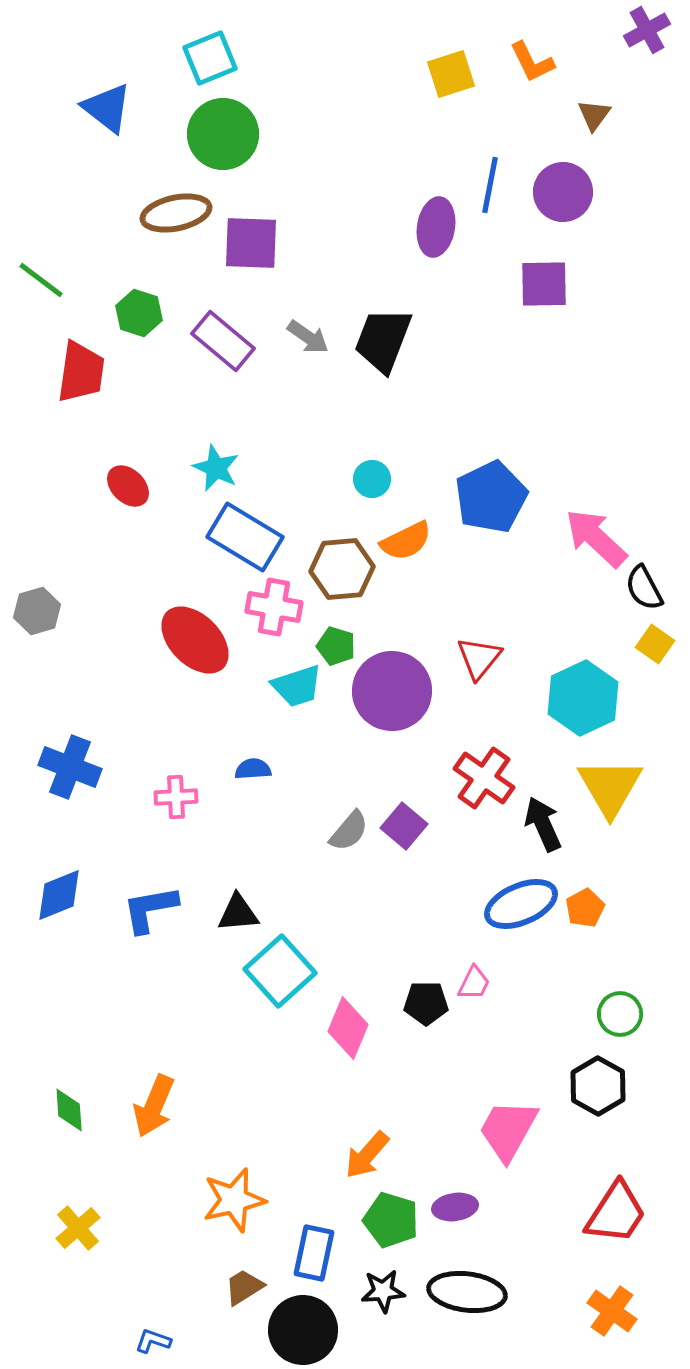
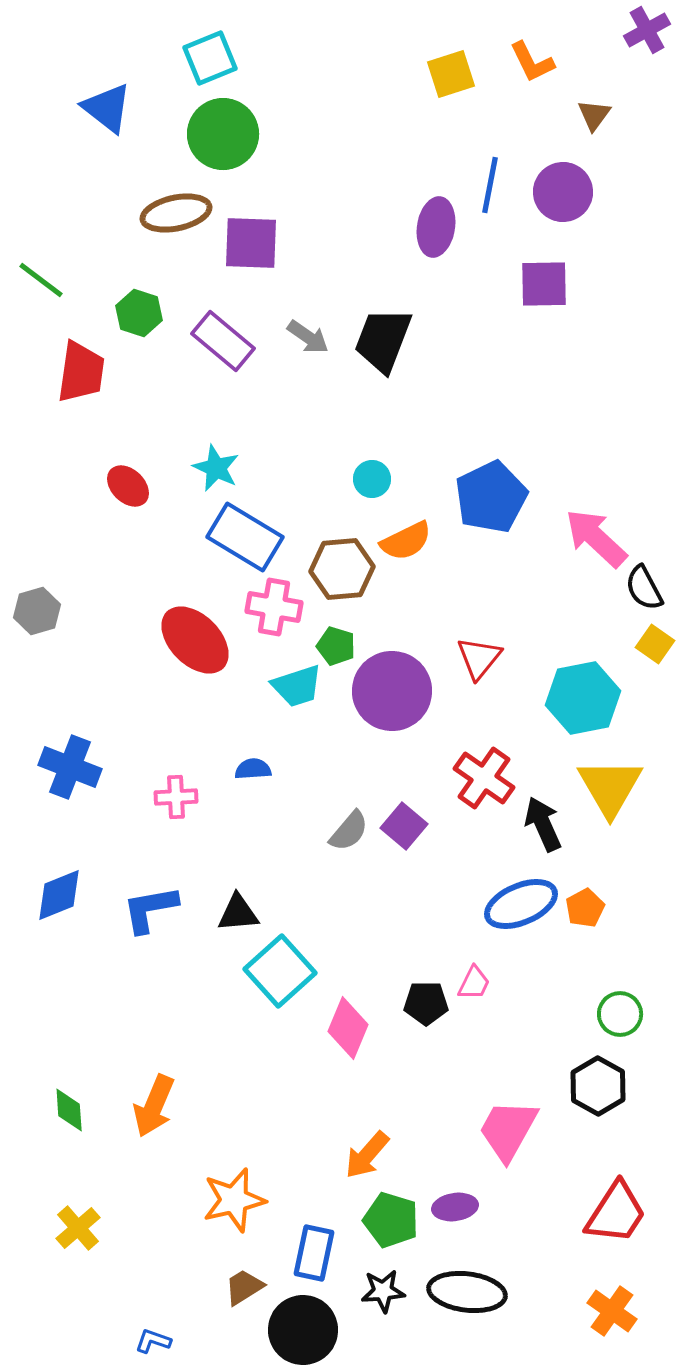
cyan hexagon at (583, 698): rotated 14 degrees clockwise
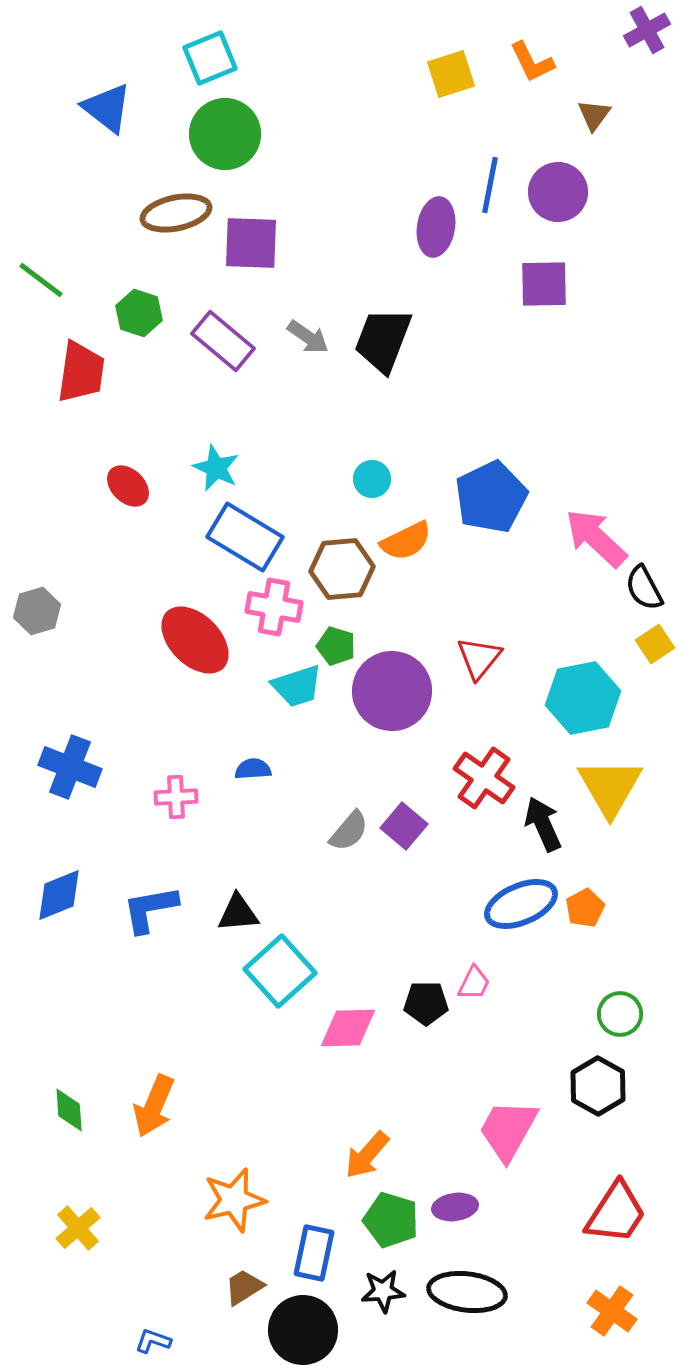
green circle at (223, 134): moved 2 px right
purple circle at (563, 192): moved 5 px left
yellow square at (655, 644): rotated 21 degrees clockwise
pink diamond at (348, 1028): rotated 66 degrees clockwise
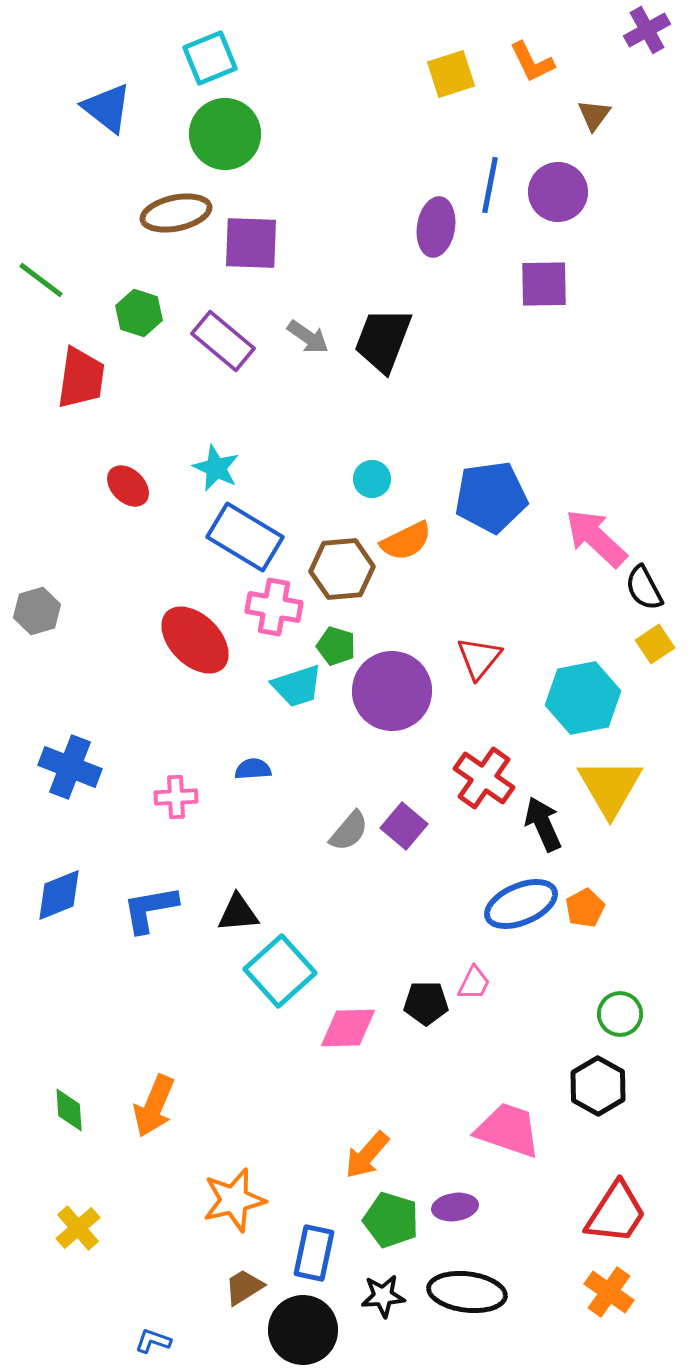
red trapezoid at (81, 372): moved 6 px down
blue pentagon at (491, 497): rotated 18 degrees clockwise
pink trapezoid at (508, 1130): rotated 80 degrees clockwise
black star at (383, 1291): moved 5 px down
orange cross at (612, 1311): moved 3 px left, 19 px up
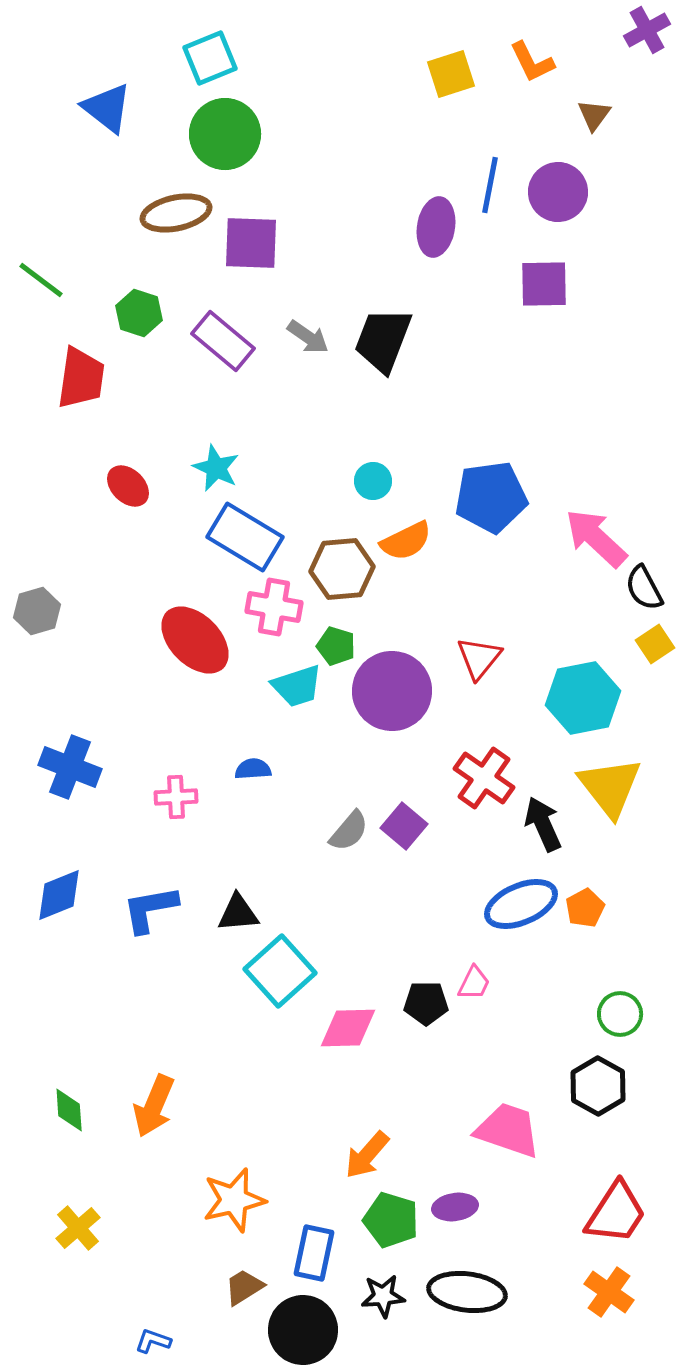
cyan circle at (372, 479): moved 1 px right, 2 px down
yellow triangle at (610, 787): rotated 8 degrees counterclockwise
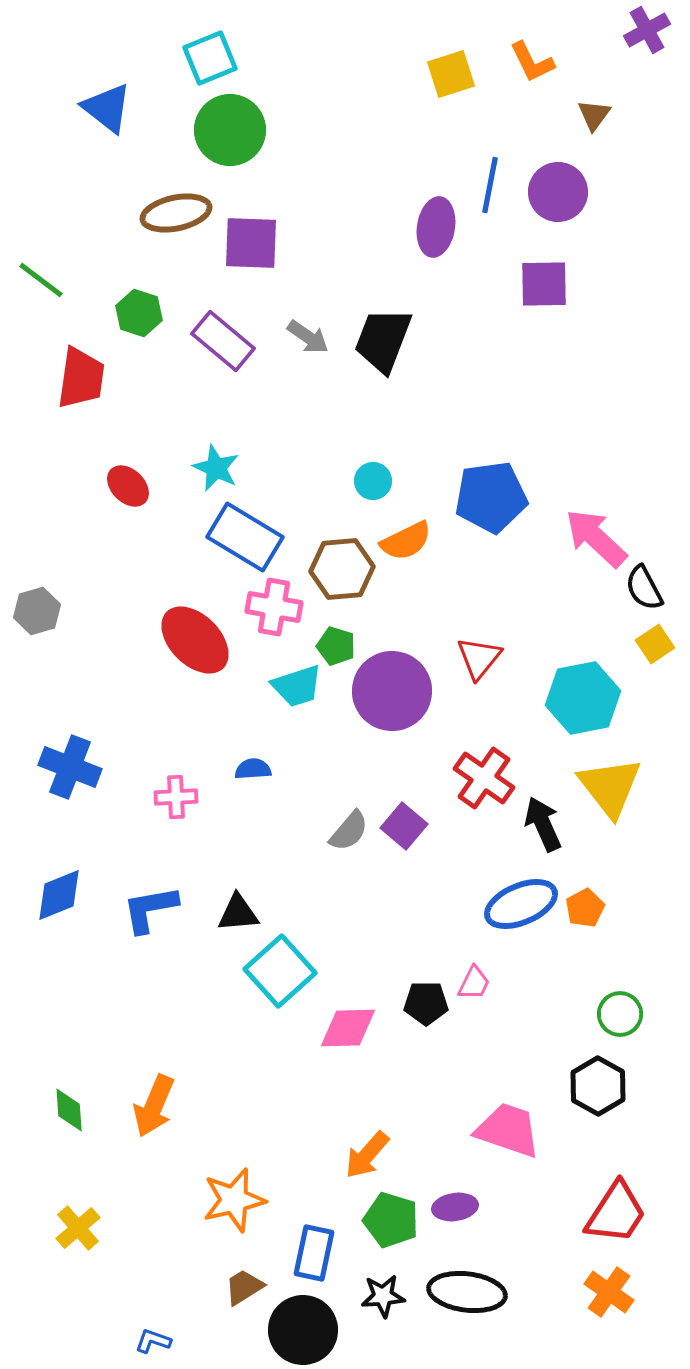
green circle at (225, 134): moved 5 px right, 4 px up
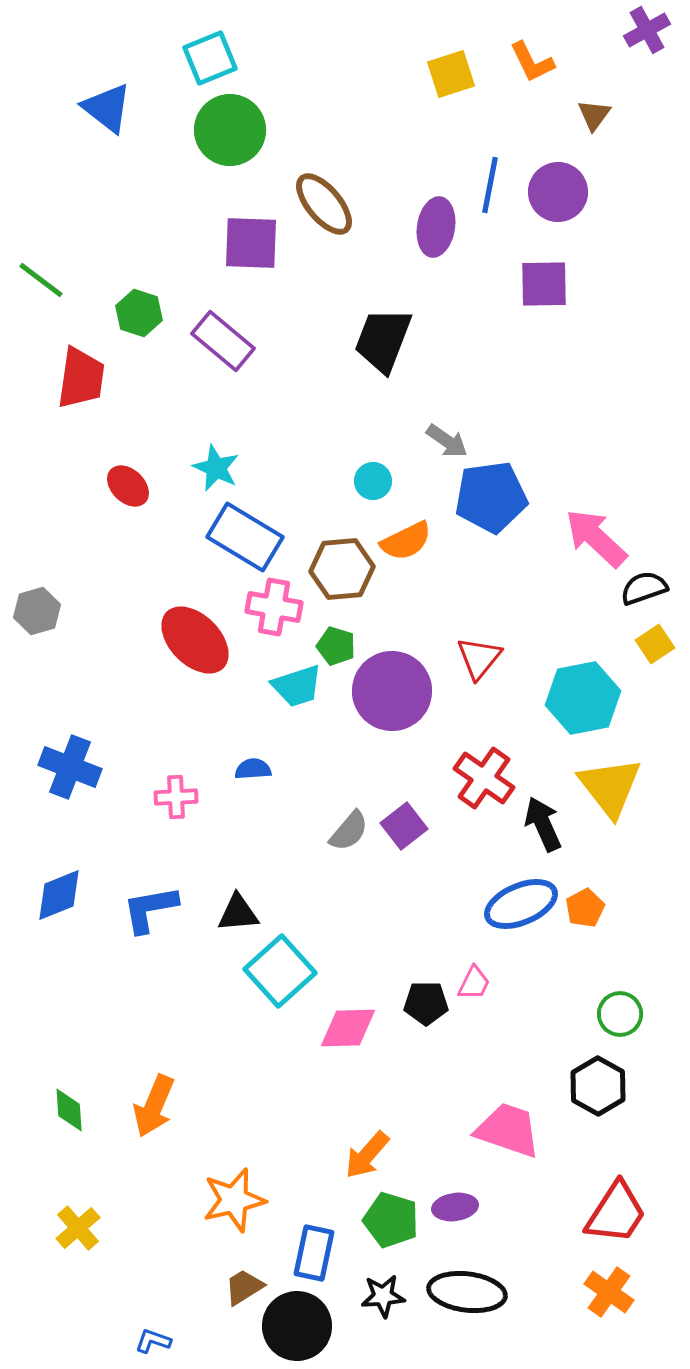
brown ellipse at (176, 213): moved 148 px right, 9 px up; rotated 62 degrees clockwise
gray arrow at (308, 337): moved 139 px right, 104 px down
black semicircle at (644, 588): rotated 99 degrees clockwise
purple square at (404, 826): rotated 12 degrees clockwise
black circle at (303, 1330): moved 6 px left, 4 px up
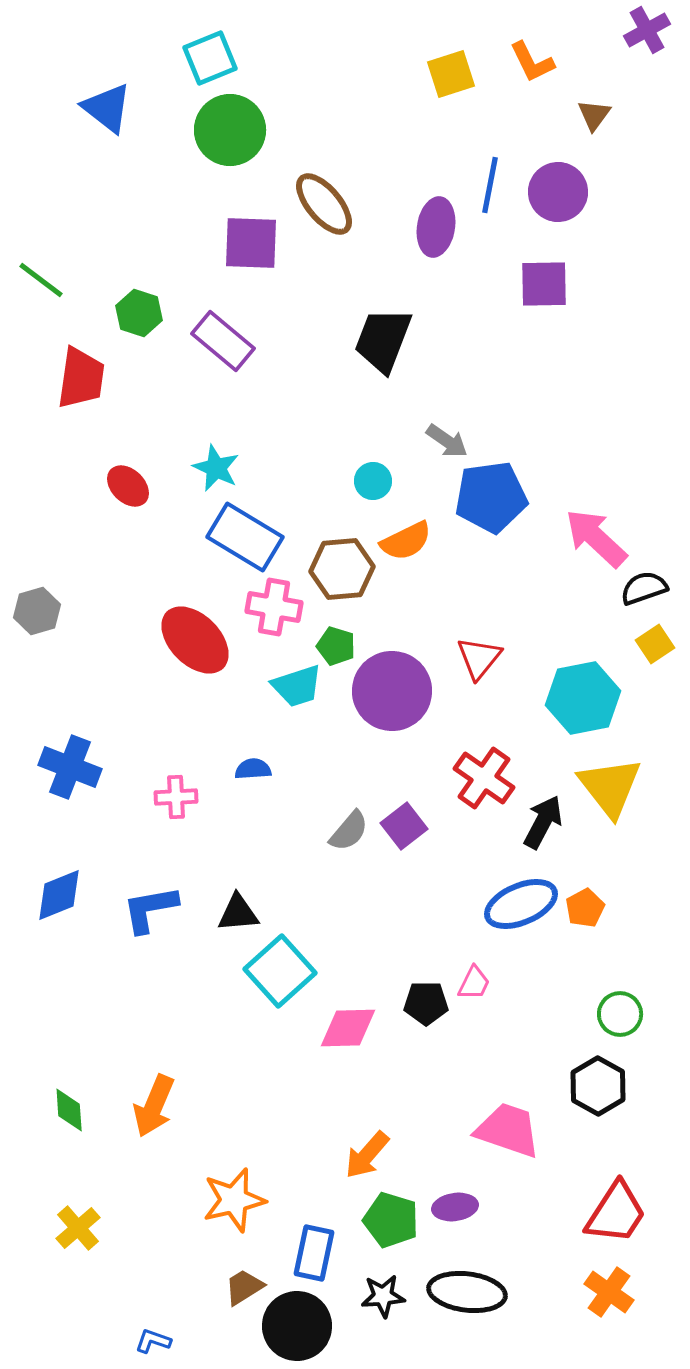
black arrow at (543, 824): moved 2 px up; rotated 52 degrees clockwise
